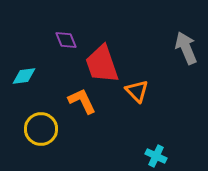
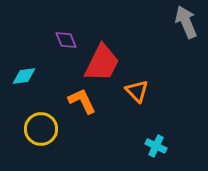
gray arrow: moved 26 px up
red trapezoid: moved 1 px up; rotated 135 degrees counterclockwise
cyan cross: moved 10 px up
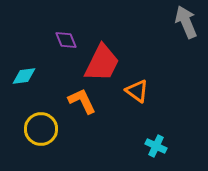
orange triangle: rotated 10 degrees counterclockwise
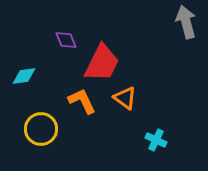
gray arrow: rotated 8 degrees clockwise
orange triangle: moved 12 px left, 7 px down
cyan cross: moved 6 px up
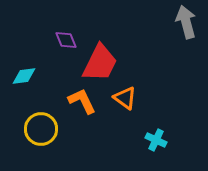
red trapezoid: moved 2 px left
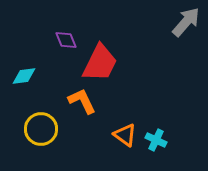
gray arrow: rotated 56 degrees clockwise
orange triangle: moved 37 px down
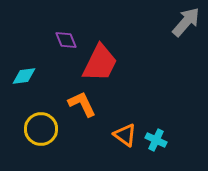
orange L-shape: moved 3 px down
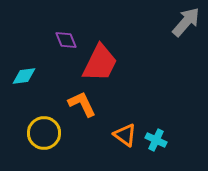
yellow circle: moved 3 px right, 4 px down
